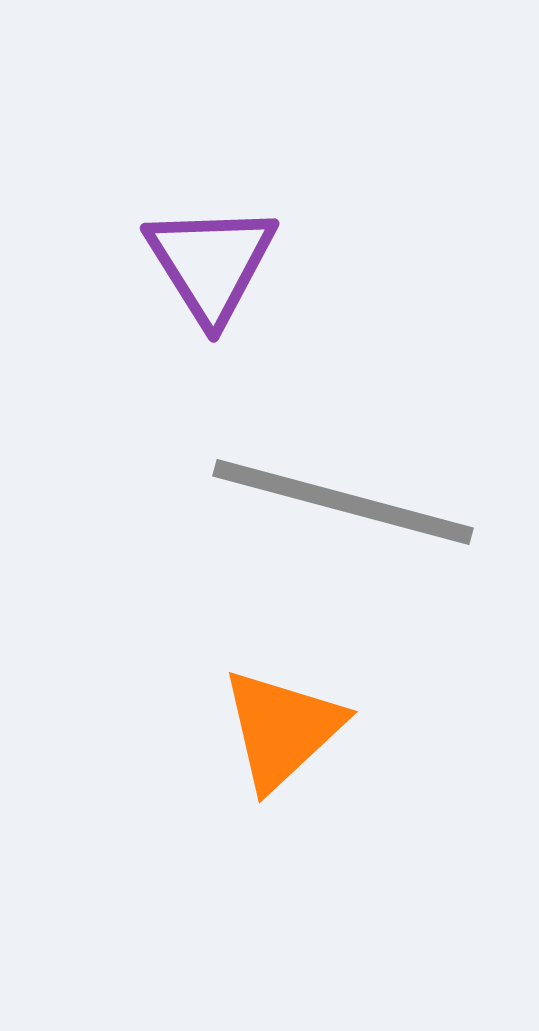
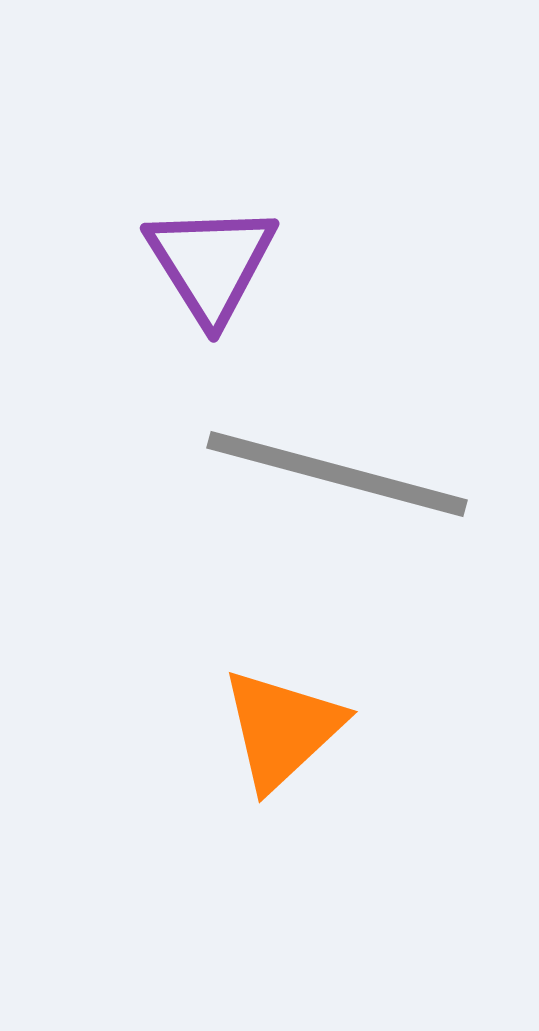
gray line: moved 6 px left, 28 px up
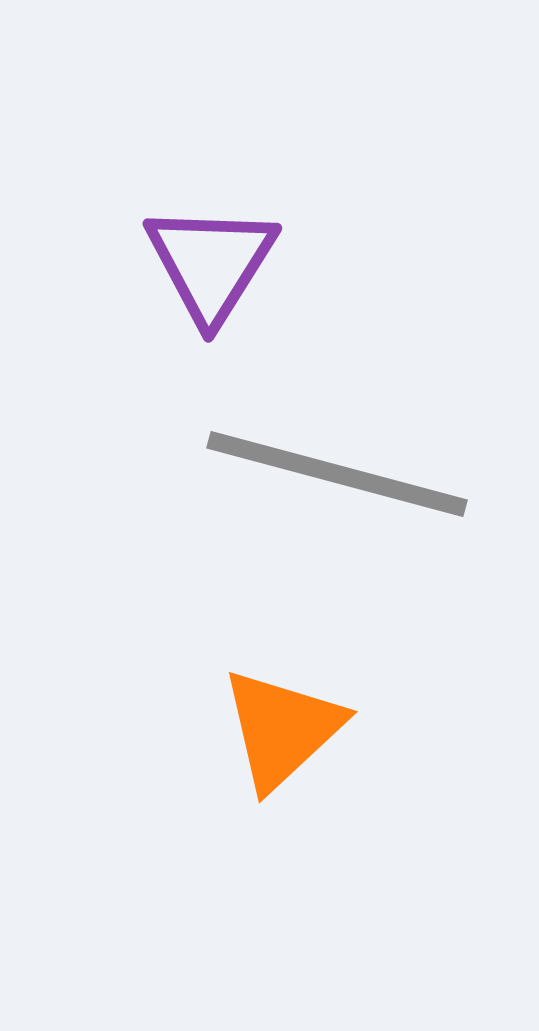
purple triangle: rotated 4 degrees clockwise
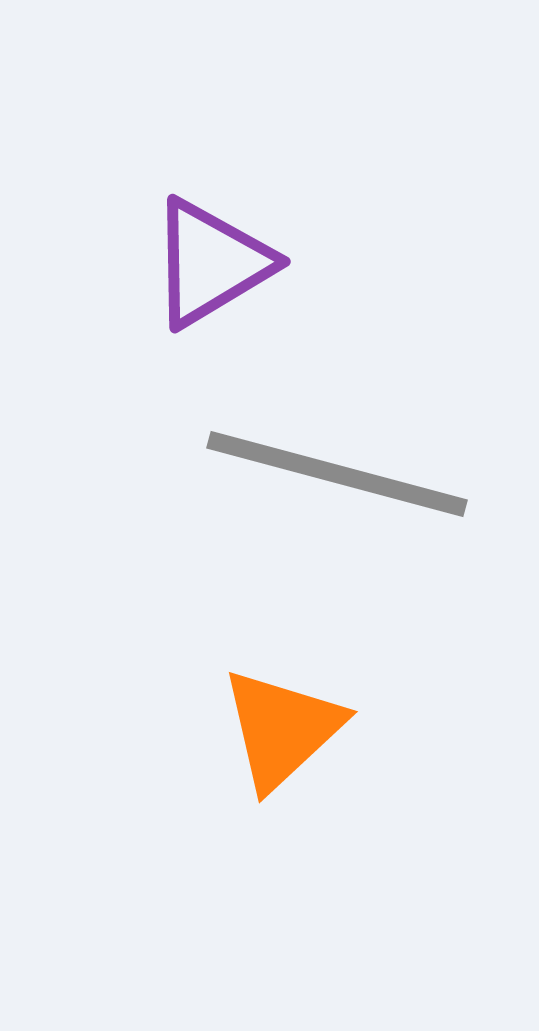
purple triangle: rotated 27 degrees clockwise
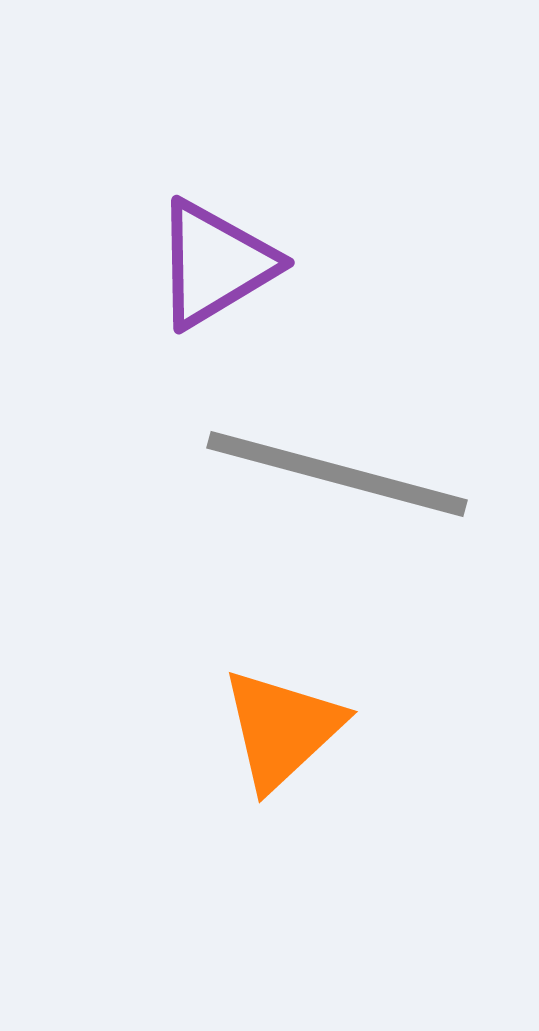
purple triangle: moved 4 px right, 1 px down
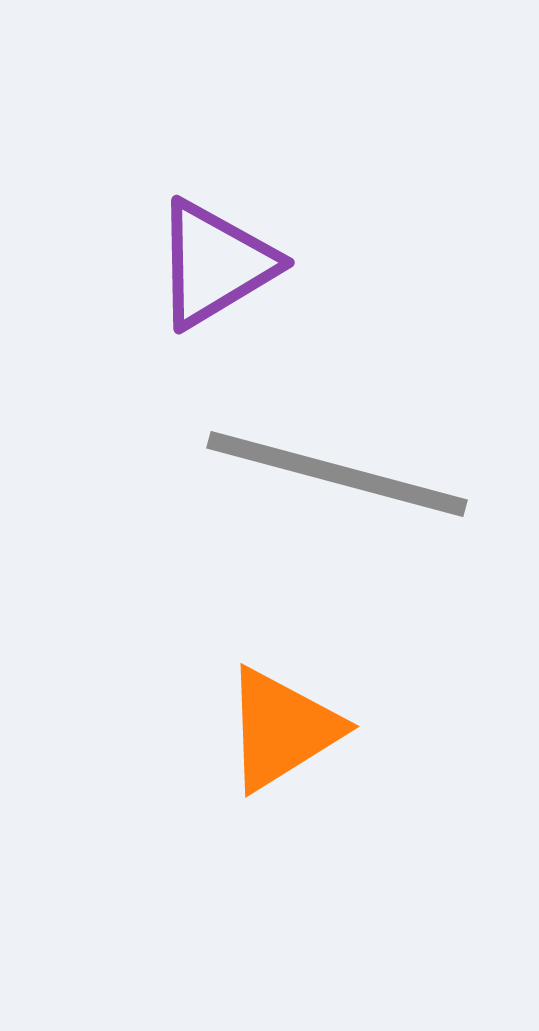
orange triangle: rotated 11 degrees clockwise
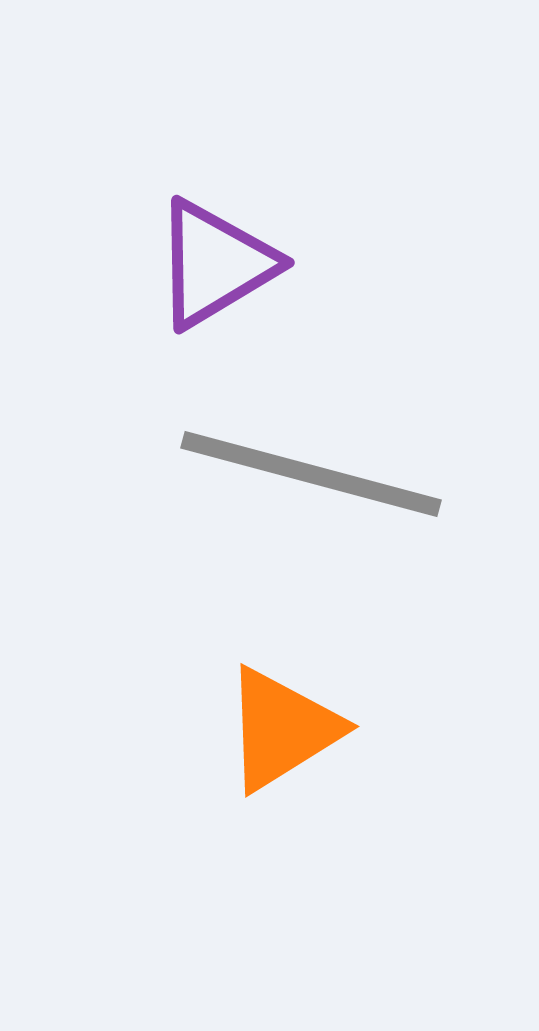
gray line: moved 26 px left
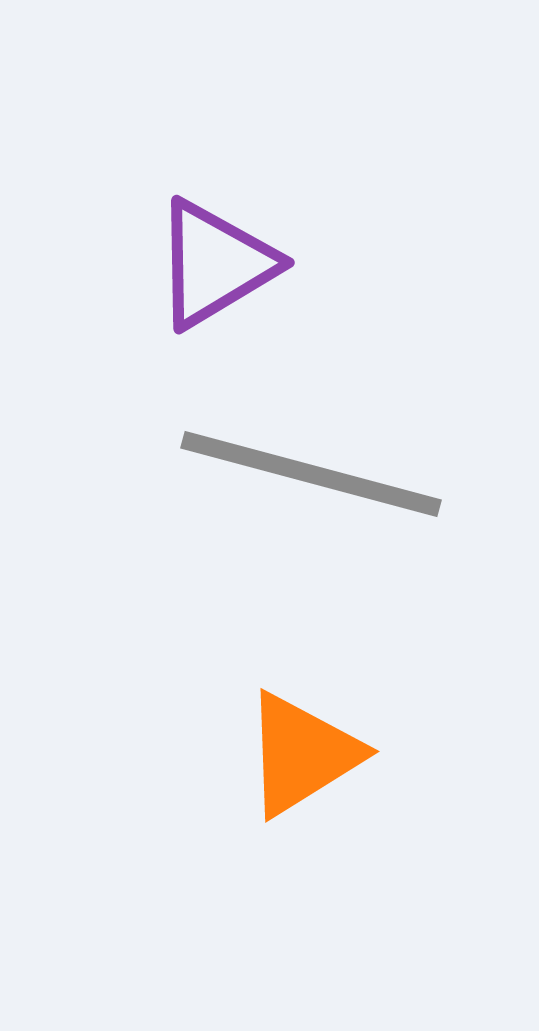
orange triangle: moved 20 px right, 25 px down
